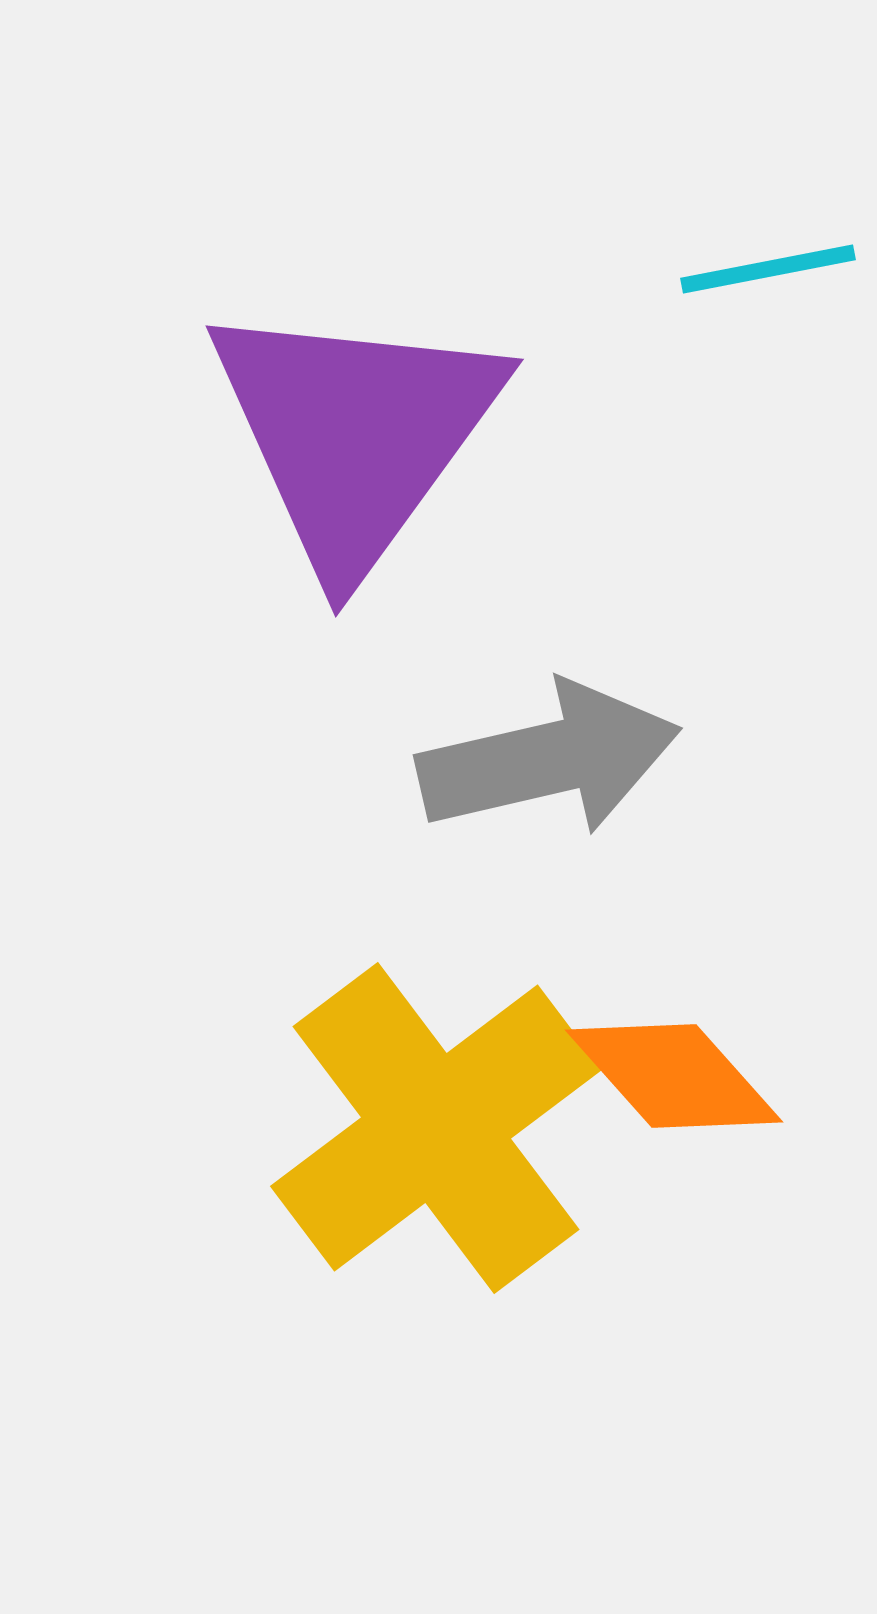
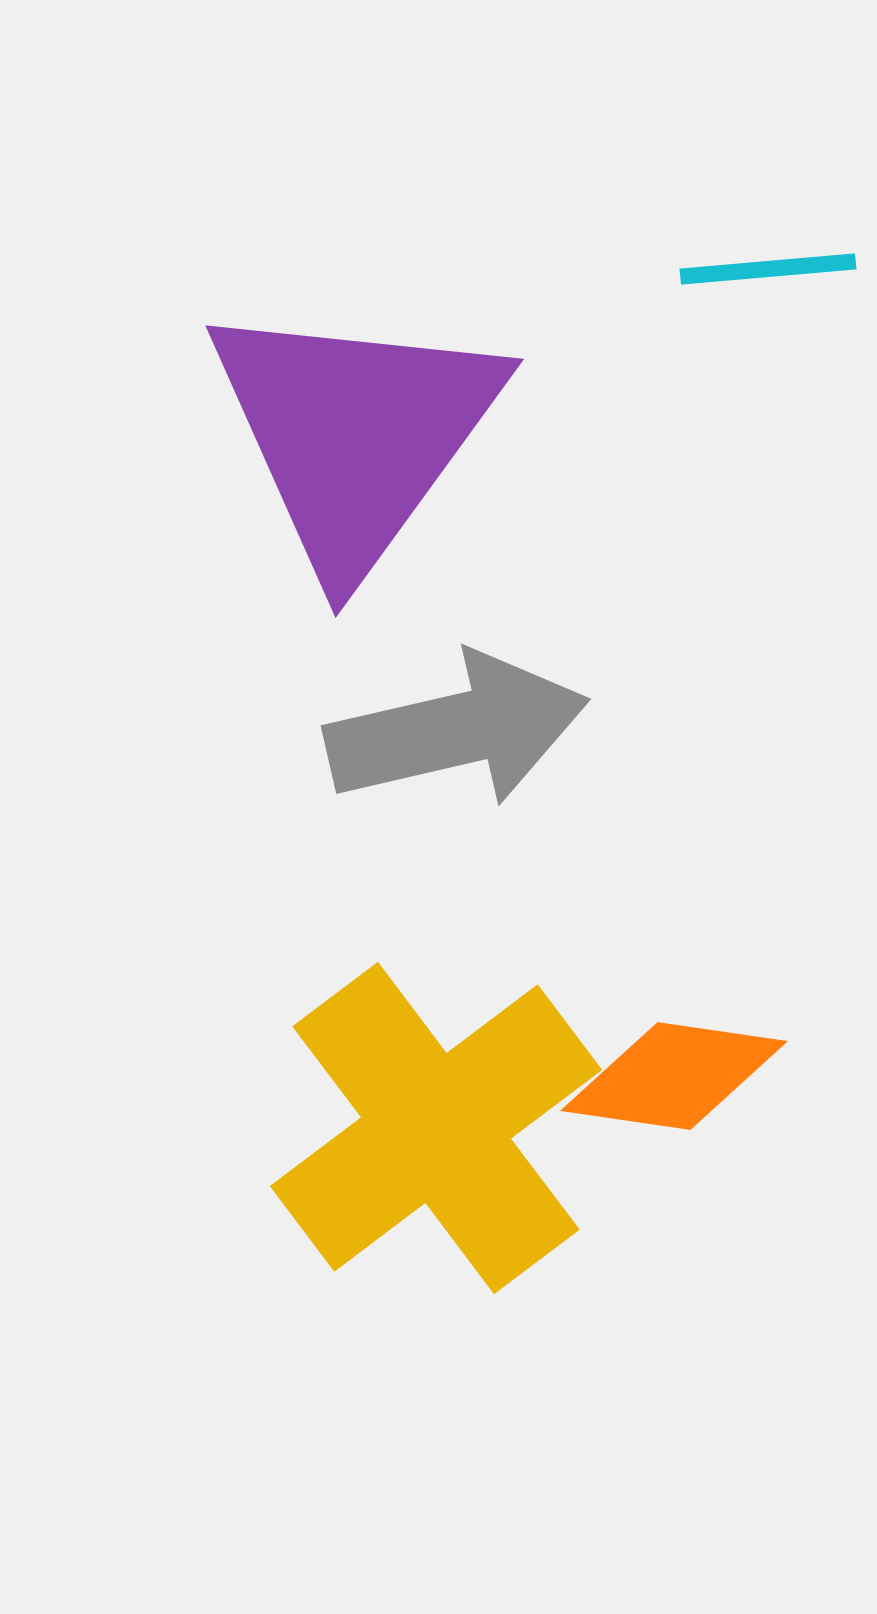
cyan line: rotated 6 degrees clockwise
gray arrow: moved 92 px left, 29 px up
orange diamond: rotated 40 degrees counterclockwise
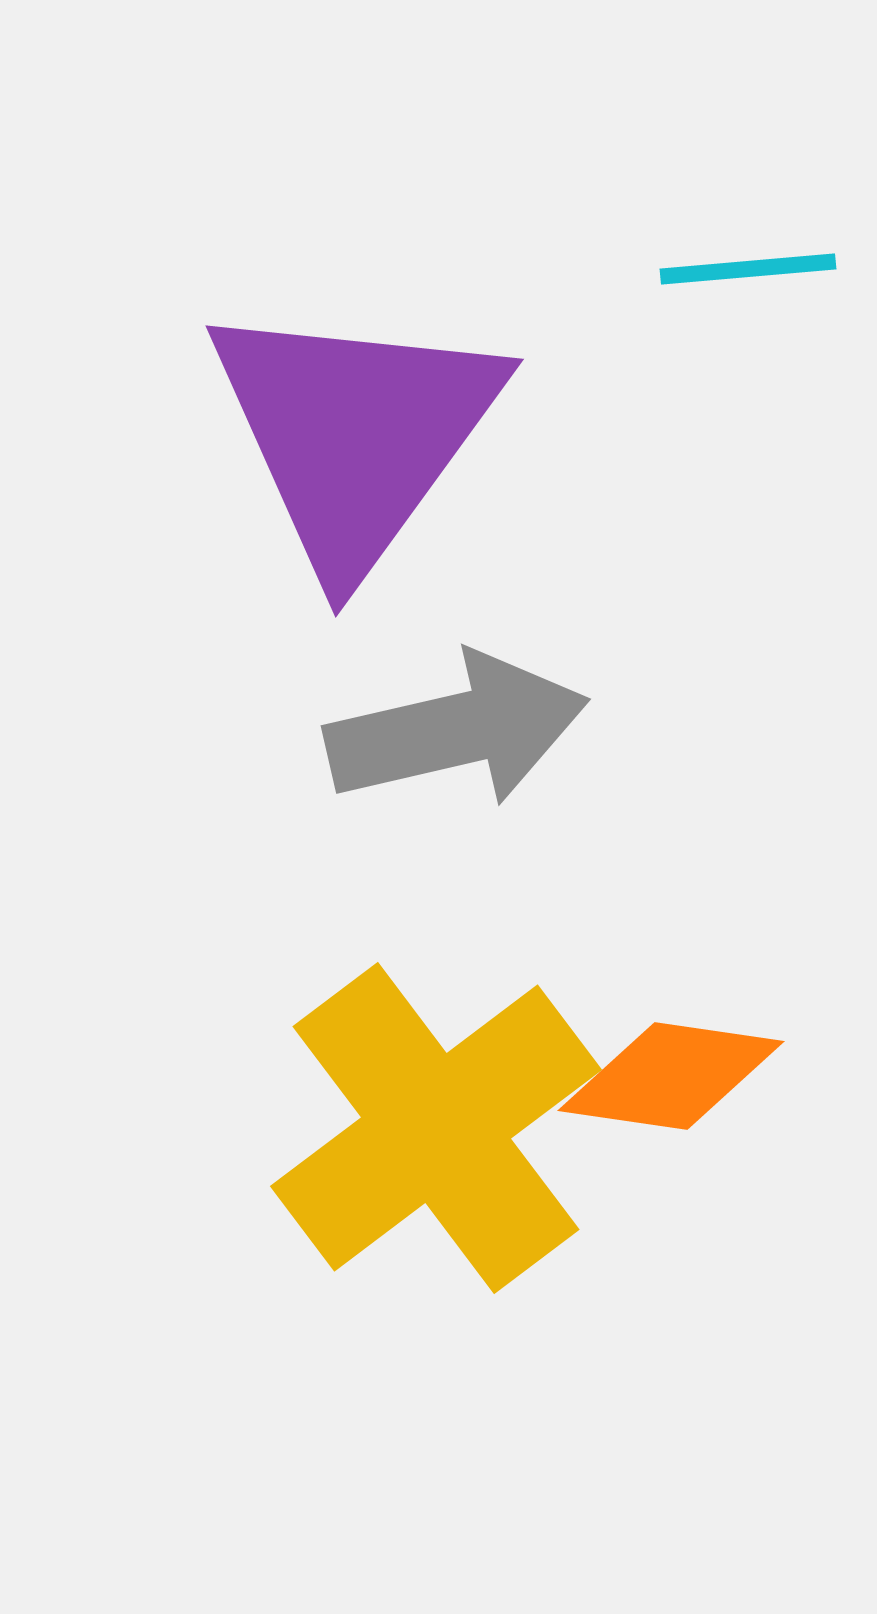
cyan line: moved 20 px left
orange diamond: moved 3 px left
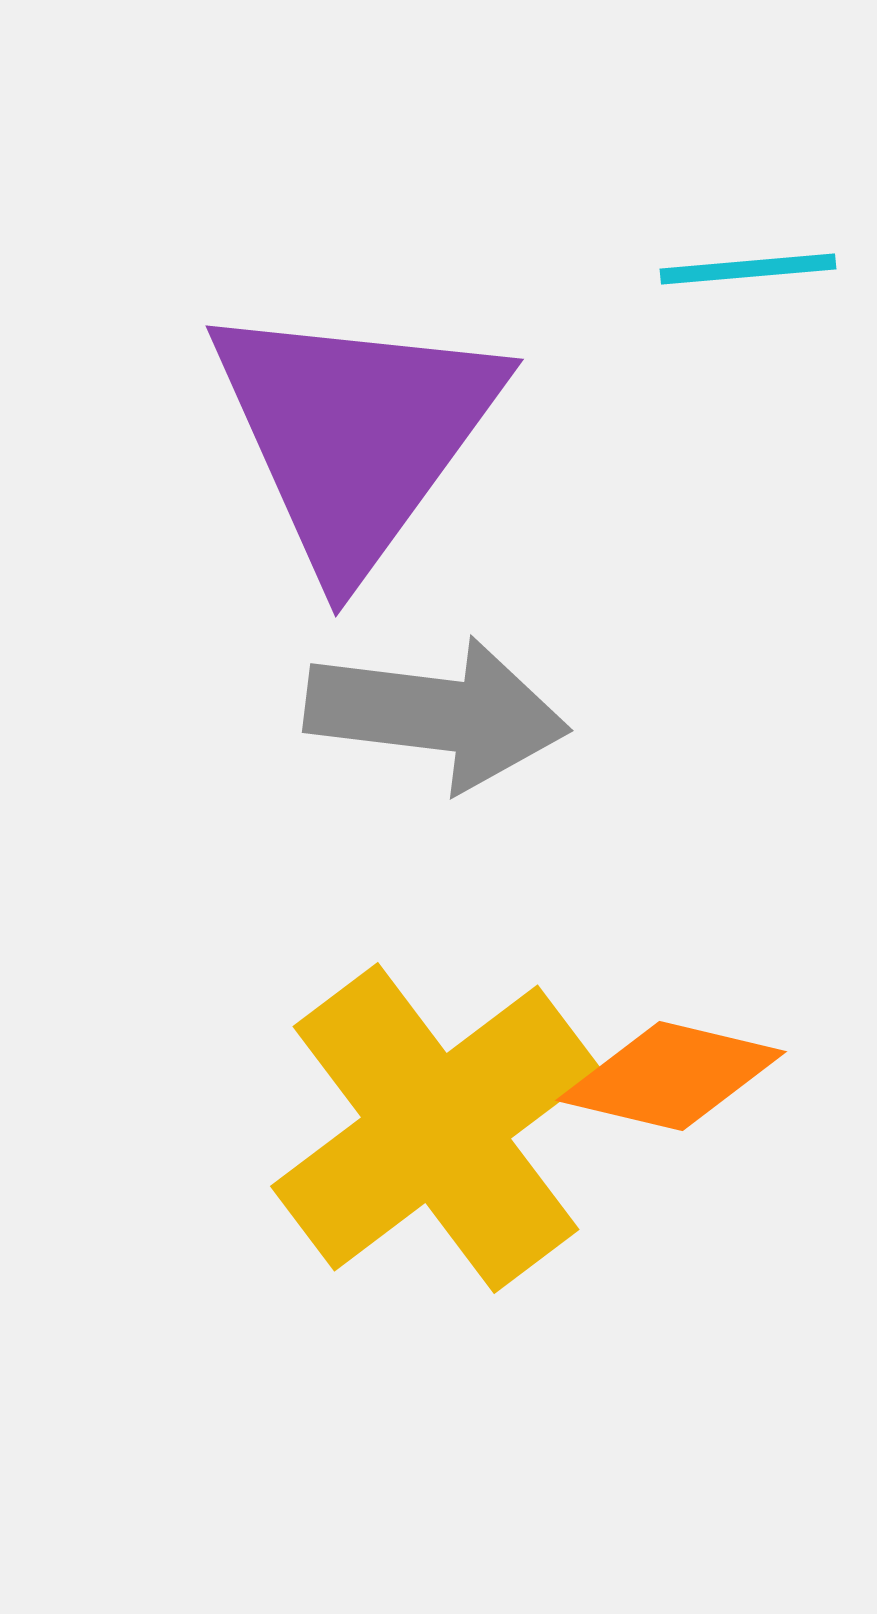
gray arrow: moved 20 px left, 16 px up; rotated 20 degrees clockwise
orange diamond: rotated 5 degrees clockwise
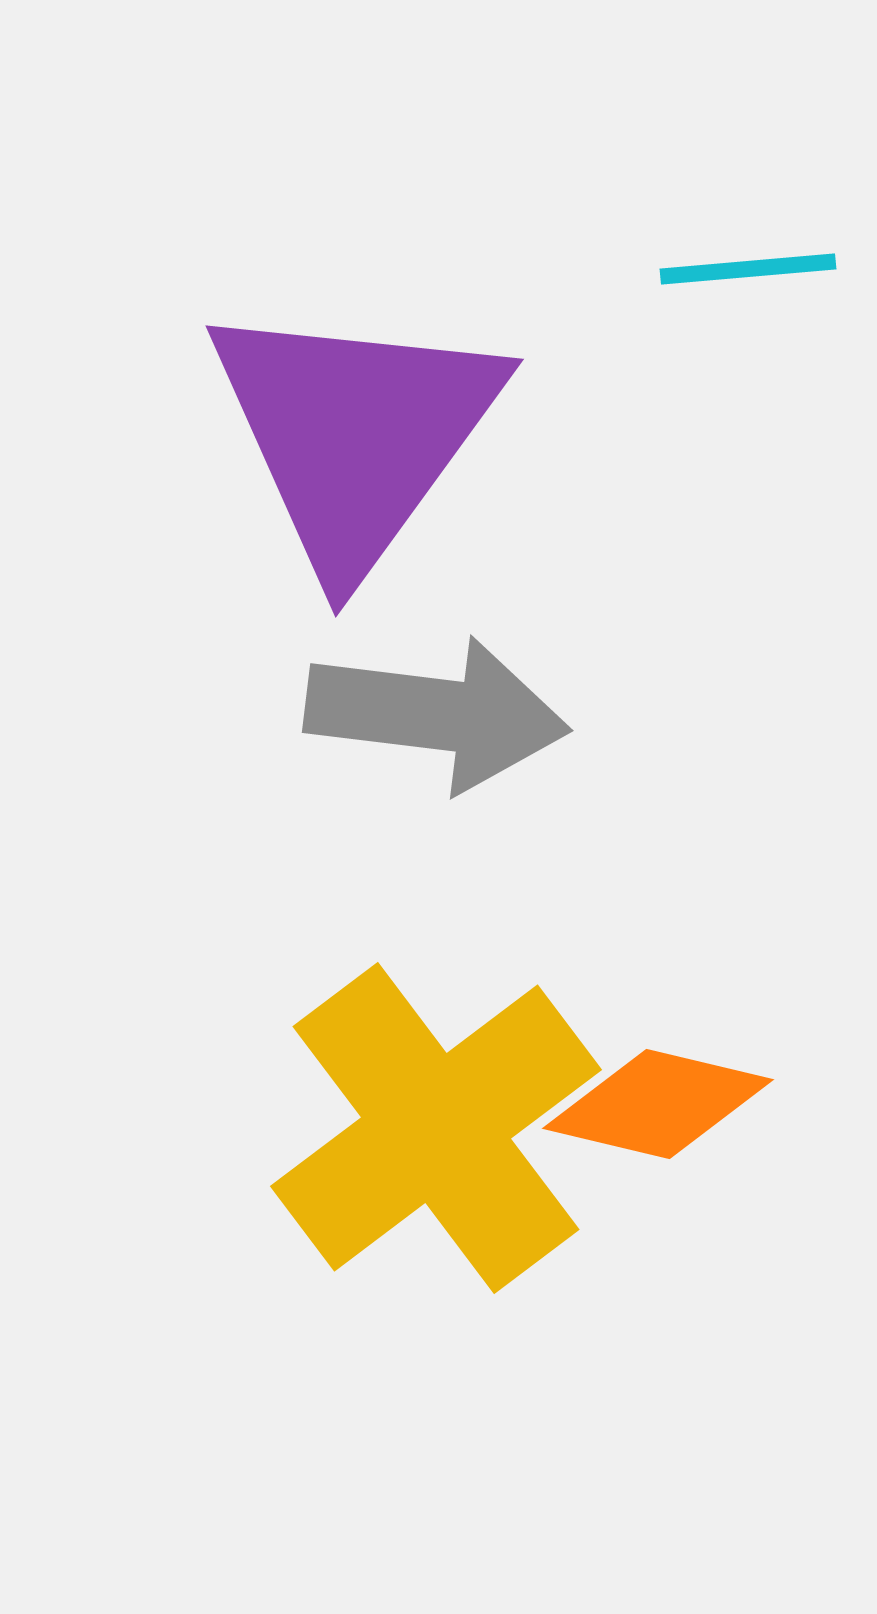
orange diamond: moved 13 px left, 28 px down
